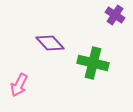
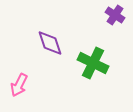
purple diamond: rotated 24 degrees clockwise
green cross: rotated 12 degrees clockwise
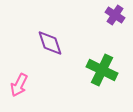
green cross: moved 9 px right, 7 px down
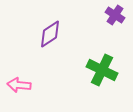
purple diamond: moved 9 px up; rotated 76 degrees clockwise
pink arrow: rotated 70 degrees clockwise
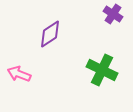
purple cross: moved 2 px left, 1 px up
pink arrow: moved 11 px up; rotated 15 degrees clockwise
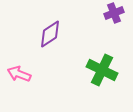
purple cross: moved 1 px right, 1 px up; rotated 36 degrees clockwise
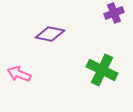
purple diamond: rotated 44 degrees clockwise
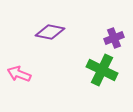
purple cross: moved 25 px down
purple diamond: moved 2 px up
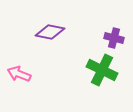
purple cross: rotated 36 degrees clockwise
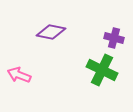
purple diamond: moved 1 px right
pink arrow: moved 1 px down
